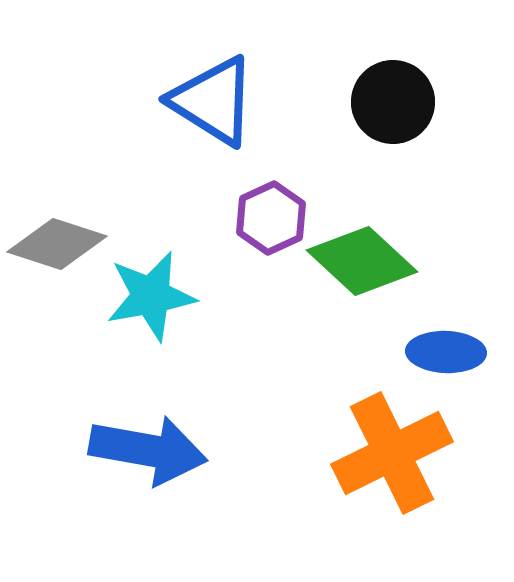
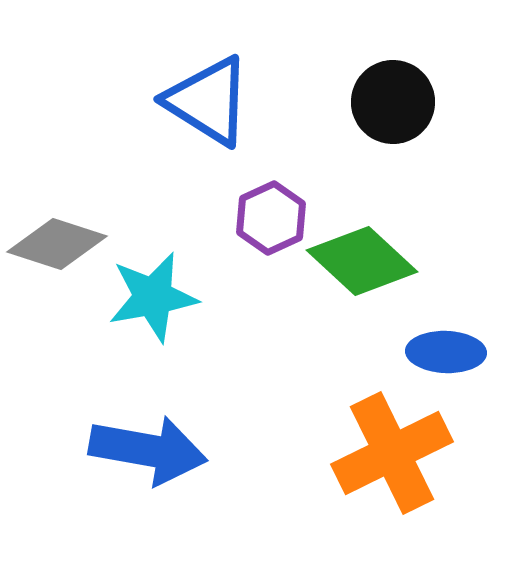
blue triangle: moved 5 px left
cyan star: moved 2 px right, 1 px down
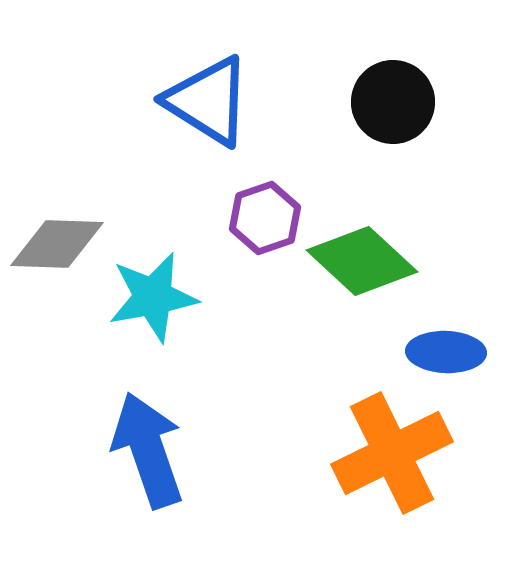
purple hexagon: moved 6 px left; rotated 6 degrees clockwise
gray diamond: rotated 16 degrees counterclockwise
blue arrow: rotated 119 degrees counterclockwise
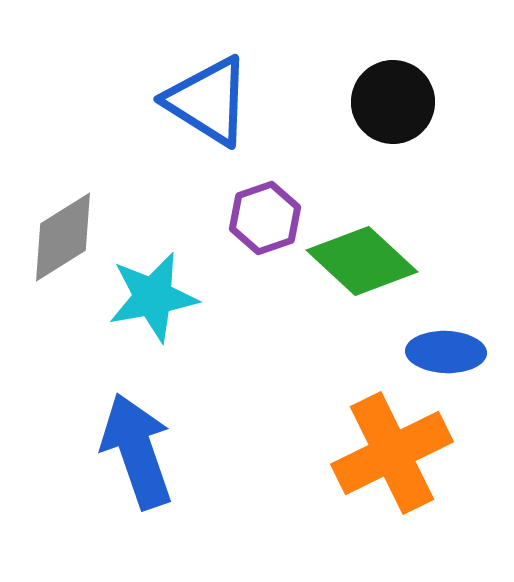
gray diamond: moved 6 px right, 7 px up; rotated 34 degrees counterclockwise
blue arrow: moved 11 px left, 1 px down
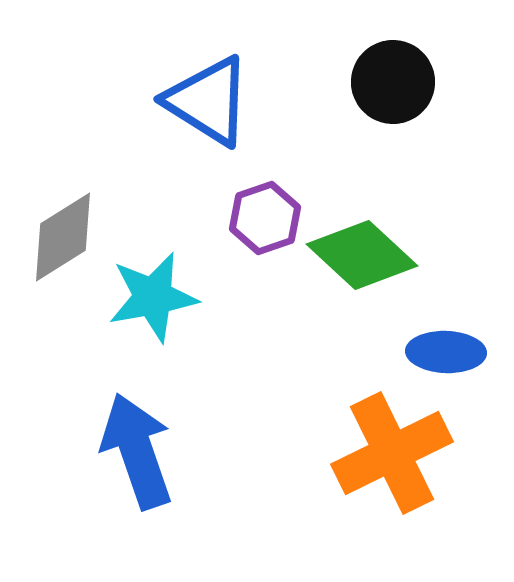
black circle: moved 20 px up
green diamond: moved 6 px up
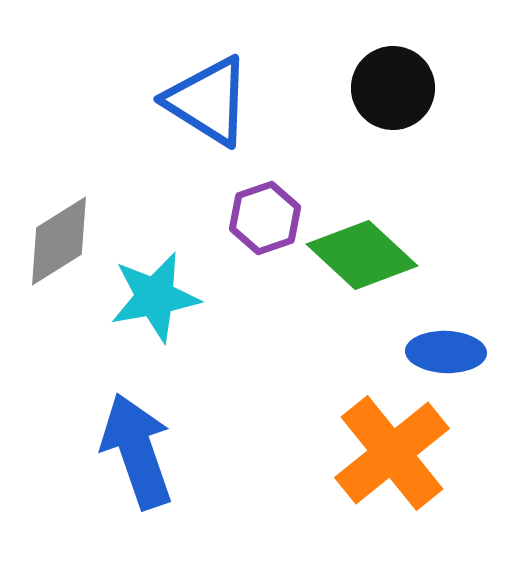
black circle: moved 6 px down
gray diamond: moved 4 px left, 4 px down
cyan star: moved 2 px right
orange cross: rotated 13 degrees counterclockwise
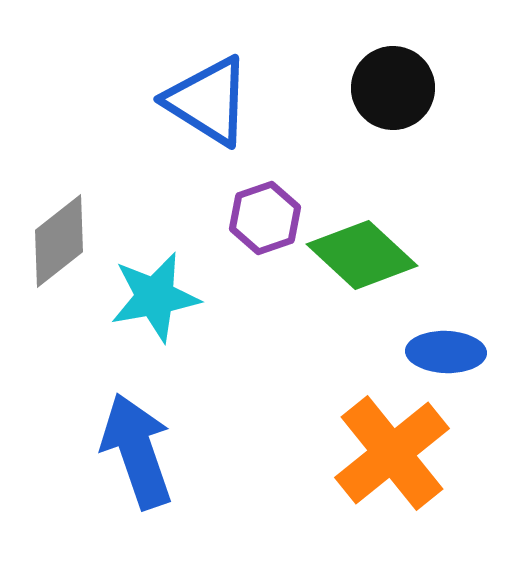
gray diamond: rotated 6 degrees counterclockwise
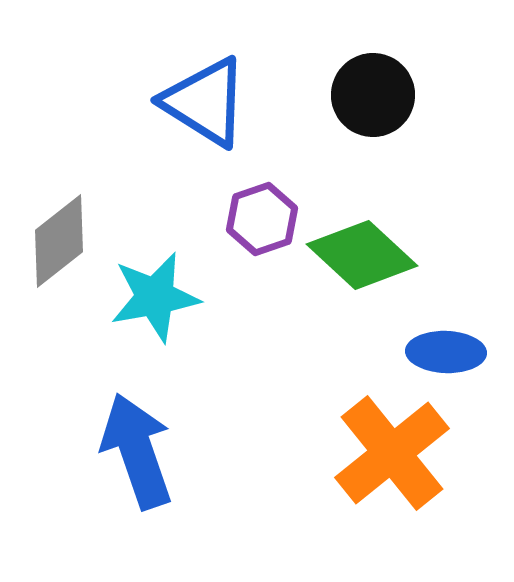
black circle: moved 20 px left, 7 px down
blue triangle: moved 3 px left, 1 px down
purple hexagon: moved 3 px left, 1 px down
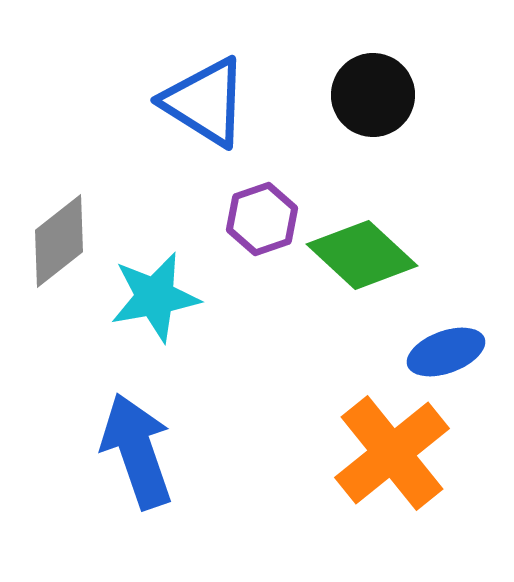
blue ellipse: rotated 22 degrees counterclockwise
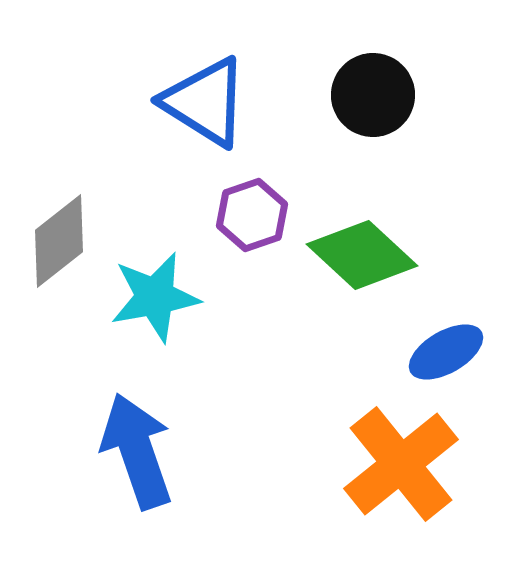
purple hexagon: moved 10 px left, 4 px up
blue ellipse: rotated 10 degrees counterclockwise
orange cross: moved 9 px right, 11 px down
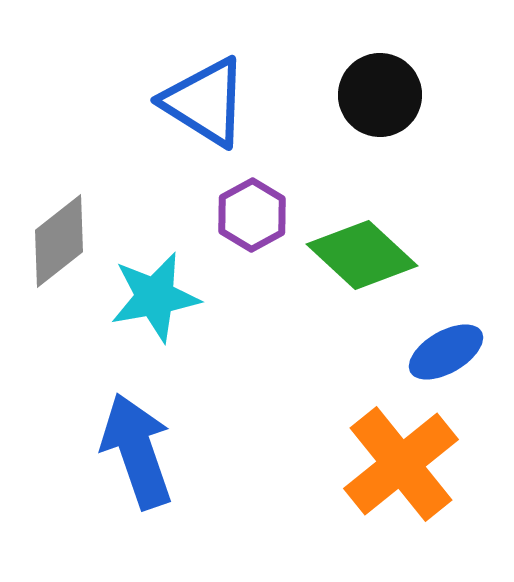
black circle: moved 7 px right
purple hexagon: rotated 10 degrees counterclockwise
